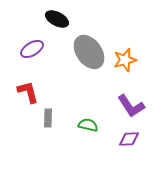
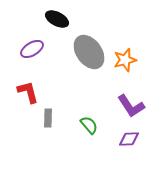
green semicircle: moved 1 px right; rotated 36 degrees clockwise
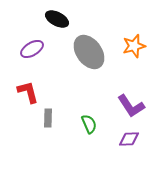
orange star: moved 9 px right, 14 px up
green semicircle: moved 1 px up; rotated 18 degrees clockwise
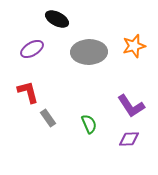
gray ellipse: rotated 56 degrees counterclockwise
gray rectangle: rotated 36 degrees counterclockwise
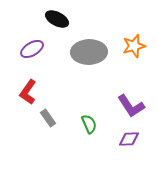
red L-shape: rotated 130 degrees counterclockwise
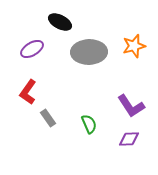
black ellipse: moved 3 px right, 3 px down
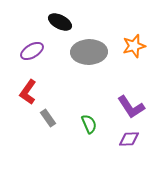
purple ellipse: moved 2 px down
purple L-shape: moved 1 px down
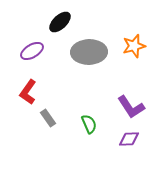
black ellipse: rotated 70 degrees counterclockwise
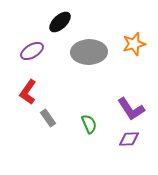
orange star: moved 2 px up
purple L-shape: moved 2 px down
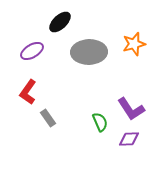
green semicircle: moved 11 px right, 2 px up
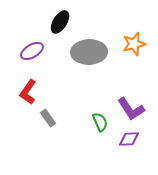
black ellipse: rotated 15 degrees counterclockwise
